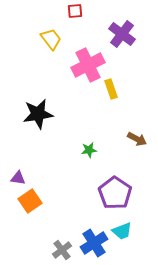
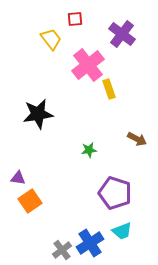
red square: moved 8 px down
pink cross: rotated 12 degrees counterclockwise
yellow rectangle: moved 2 px left
purple pentagon: rotated 16 degrees counterclockwise
blue cross: moved 4 px left
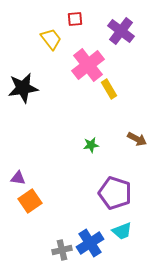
purple cross: moved 1 px left, 3 px up
yellow rectangle: rotated 12 degrees counterclockwise
black star: moved 15 px left, 26 px up
green star: moved 2 px right, 5 px up
gray cross: rotated 24 degrees clockwise
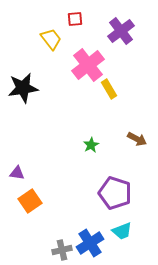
purple cross: rotated 16 degrees clockwise
green star: rotated 21 degrees counterclockwise
purple triangle: moved 1 px left, 5 px up
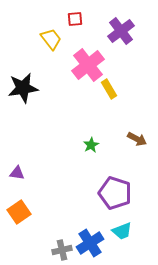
orange square: moved 11 px left, 11 px down
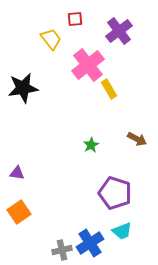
purple cross: moved 2 px left
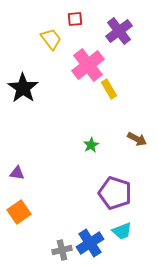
black star: rotated 28 degrees counterclockwise
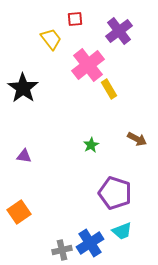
purple triangle: moved 7 px right, 17 px up
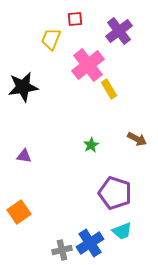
yellow trapezoid: rotated 120 degrees counterclockwise
black star: moved 1 px up; rotated 28 degrees clockwise
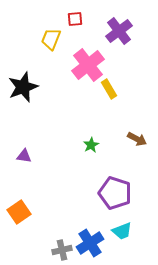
black star: rotated 12 degrees counterclockwise
